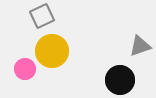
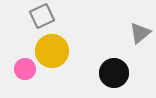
gray triangle: moved 13 px up; rotated 20 degrees counterclockwise
black circle: moved 6 px left, 7 px up
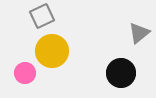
gray triangle: moved 1 px left
pink circle: moved 4 px down
black circle: moved 7 px right
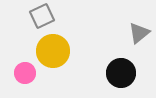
yellow circle: moved 1 px right
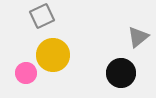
gray triangle: moved 1 px left, 4 px down
yellow circle: moved 4 px down
pink circle: moved 1 px right
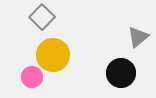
gray square: moved 1 px down; rotated 20 degrees counterclockwise
pink circle: moved 6 px right, 4 px down
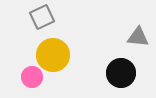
gray square: rotated 20 degrees clockwise
gray triangle: rotated 45 degrees clockwise
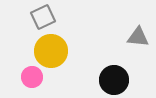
gray square: moved 1 px right
yellow circle: moved 2 px left, 4 px up
black circle: moved 7 px left, 7 px down
